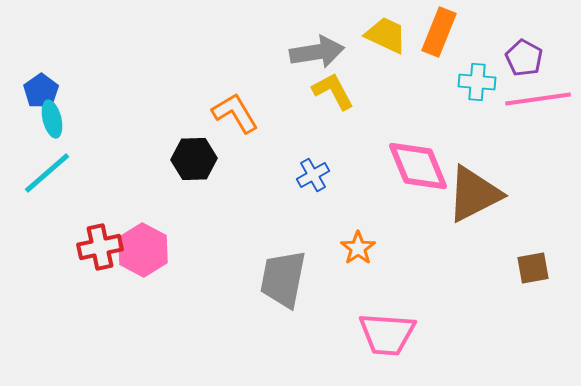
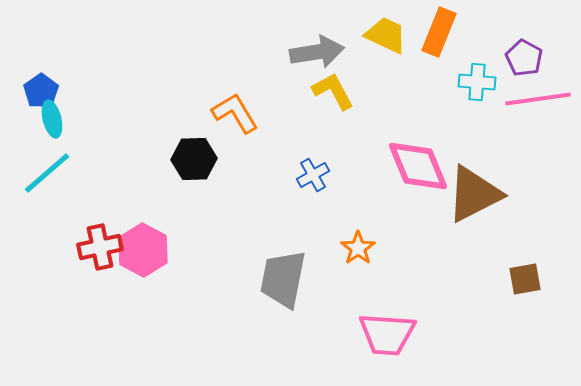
brown square: moved 8 px left, 11 px down
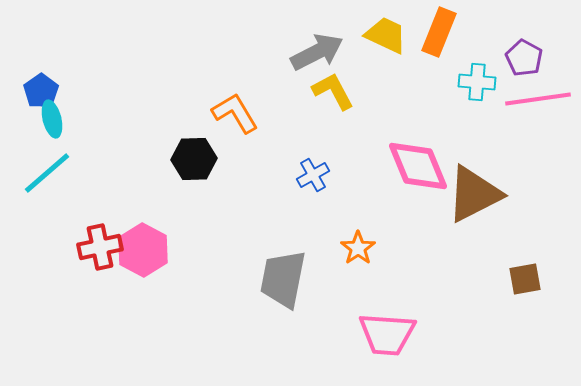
gray arrow: rotated 18 degrees counterclockwise
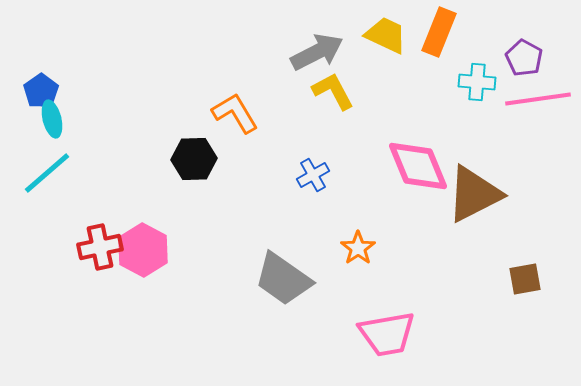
gray trapezoid: rotated 66 degrees counterclockwise
pink trapezoid: rotated 14 degrees counterclockwise
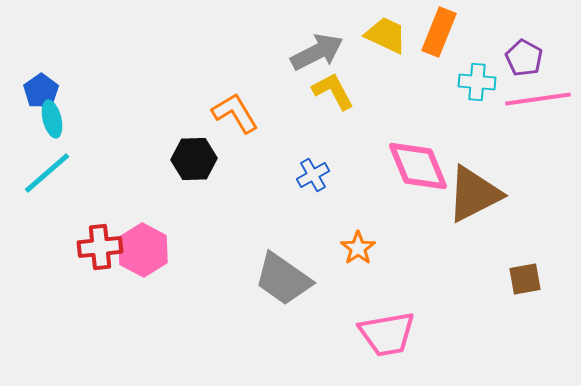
red cross: rotated 6 degrees clockwise
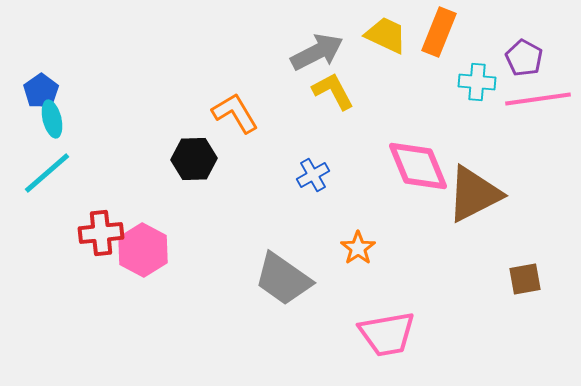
red cross: moved 1 px right, 14 px up
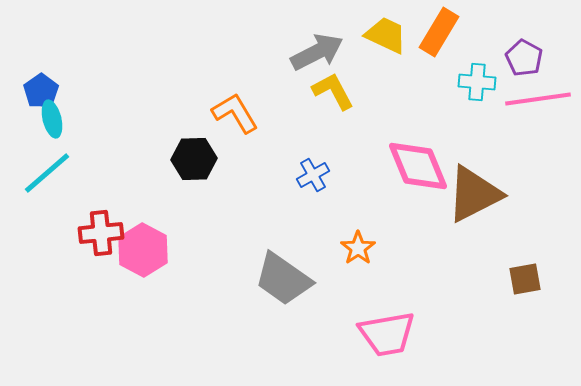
orange rectangle: rotated 9 degrees clockwise
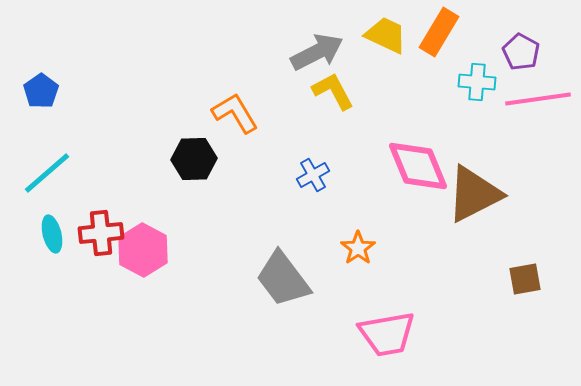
purple pentagon: moved 3 px left, 6 px up
cyan ellipse: moved 115 px down
gray trapezoid: rotated 18 degrees clockwise
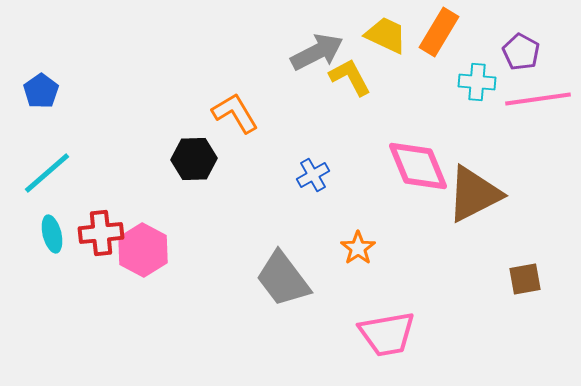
yellow L-shape: moved 17 px right, 14 px up
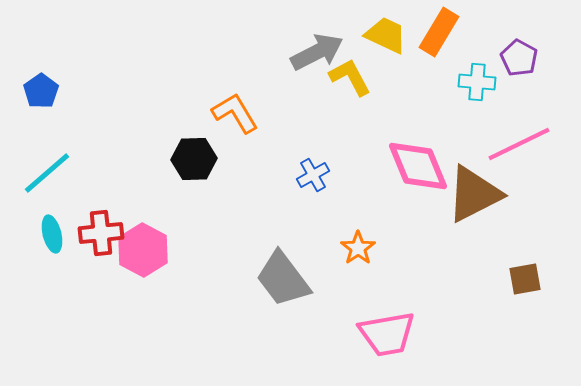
purple pentagon: moved 2 px left, 6 px down
pink line: moved 19 px left, 45 px down; rotated 18 degrees counterclockwise
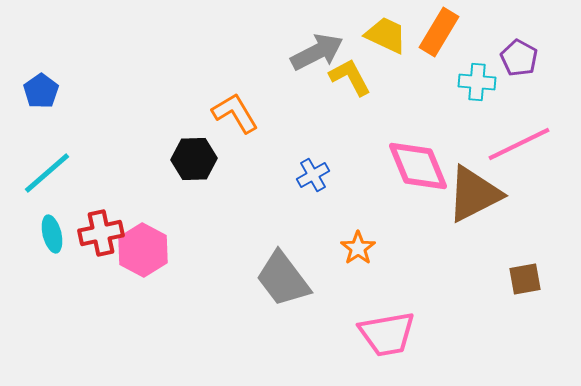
red cross: rotated 6 degrees counterclockwise
